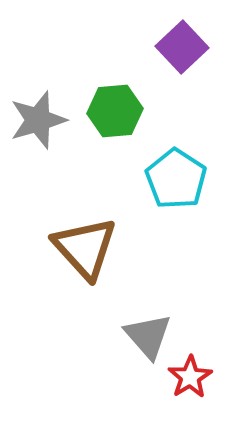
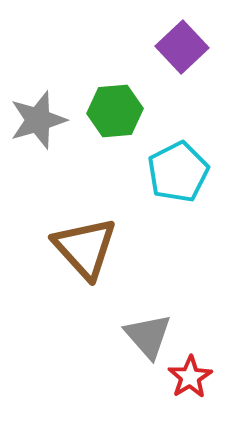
cyan pentagon: moved 2 px right, 7 px up; rotated 12 degrees clockwise
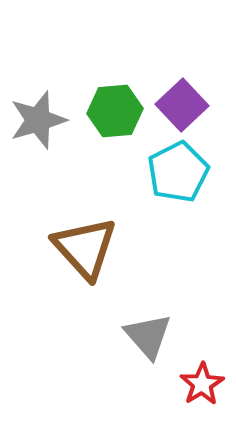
purple square: moved 58 px down
red star: moved 12 px right, 7 px down
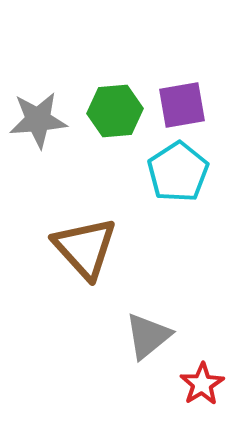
purple square: rotated 33 degrees clockwise
gray star: rotated 12 degrees clockwise
cyan pentagon: rotated 6 degrees counterclockwise
gray triangle: rotated 32 degrees clockwise
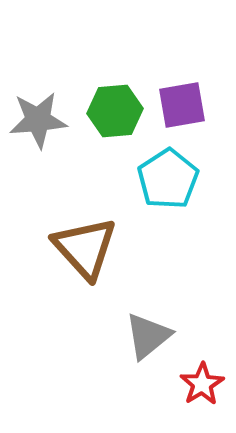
cyan pentagon: moved 10 px left, 7 px down
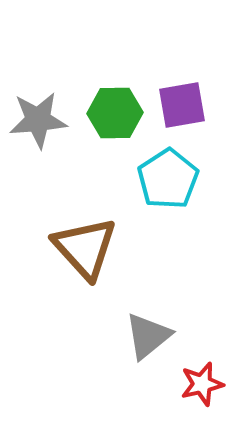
green hexagon: moved 2 px down; rotated 4 degrees clockwise
red star: rotated 18 degrees clockwise
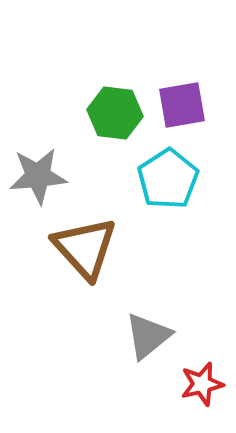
green hexagon: rotated 8 degrees clockwise
gray star: moved 56 px down
